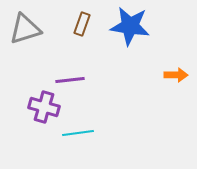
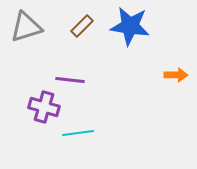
brown rectangle: moved 2 px down; rotated 25 degrees clockwise
gray triangle: moved 1 px right, 2 px up
purple line: rotated 12 degrees clockwise
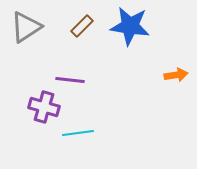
gray triangle: rotated 16 degrees counterclockwise
orange arrow: rotated 10 degrees counterclockwise
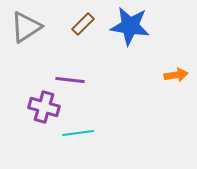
brown rectangle: moved 1 px right, 2 px up
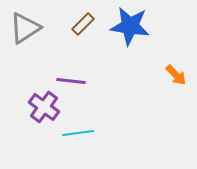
gray triangle: moved 1 px left, 1 px down
orange arrow: rotated 55 degrees clockwise
purple line: moved 1 px right, 1 px down
purple cross: rotated 20 degrees clockwise
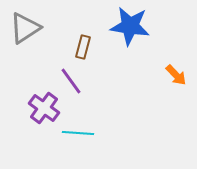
brown rectangle: moved 23 px down; rotated 30 degrees counterclockwise
purple line: rotated 48 degrees clockwise
purple cross: moved 1 px down
cyan line: rotated 12 degrees clockwise
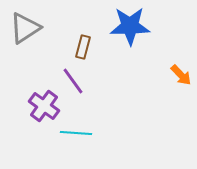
blue star: rotated 9 degrees counterclockwise
orange arrow: moved 5 px right
purple line: moved 2 px right
purple cross: moved 2 px up
cyan line: moved 2 px left
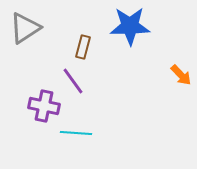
purple cross: rotated 24 degrees counterclockwise
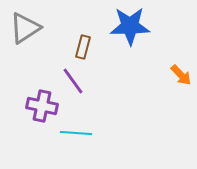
purple cross: moved 2 px left
